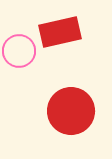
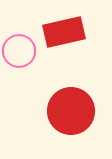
red rectangle: moved 4 px right
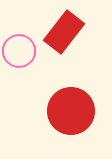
red rectangle: rotated 39 degrees counterclockwise
